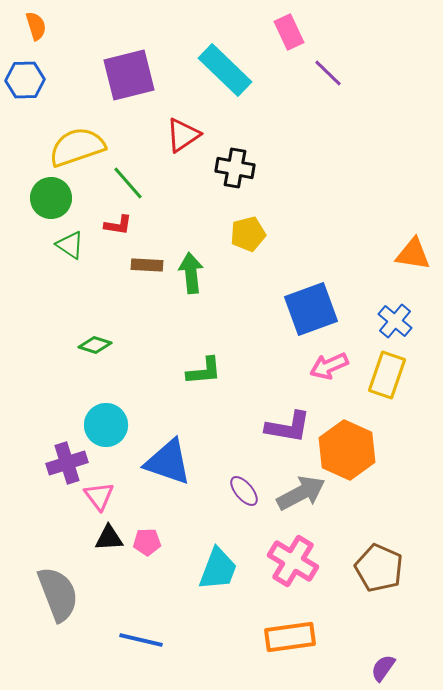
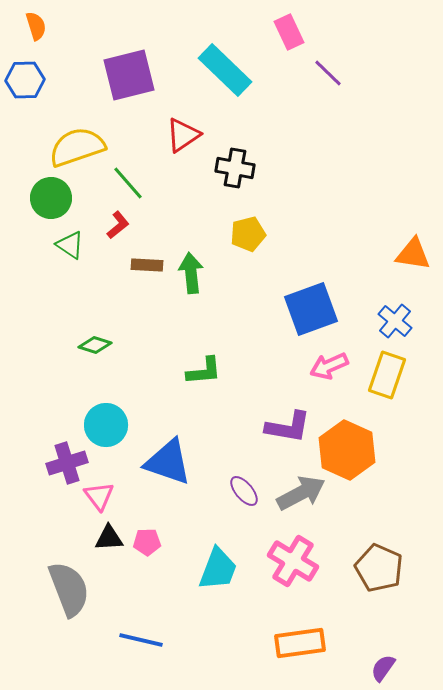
red L-shape: rotated 48 degrees counterclockwise
gray semicircle: moved 11 px right, 5 px up
orange rectangle: moved 10 px right, 6 px down
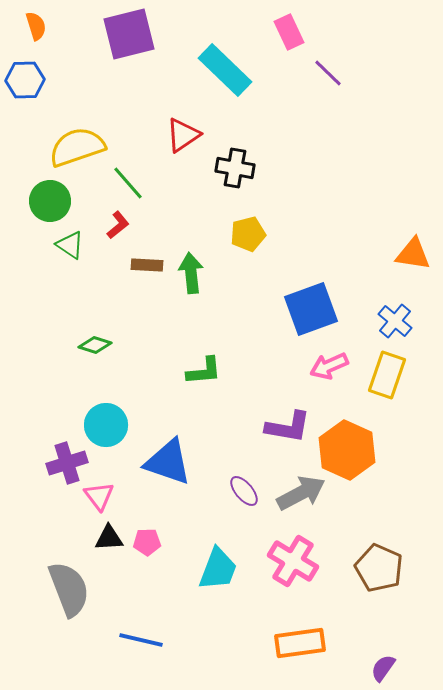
purple square: moved 41 px up
green circle: moved 1 px left, 3 px down
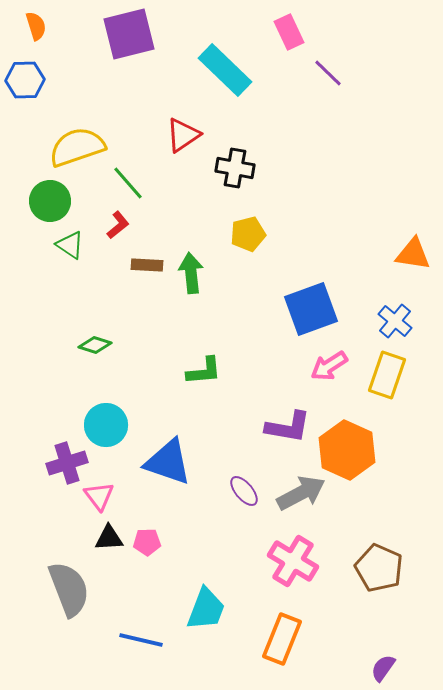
pink arrow: rotated 9 degrees counterclockwise
cyan trapezoid: moved 12 px left, 40 px down
orange rectangle: moved 18 px left, 4 px up; rotated 60 degrees counterclockwise
